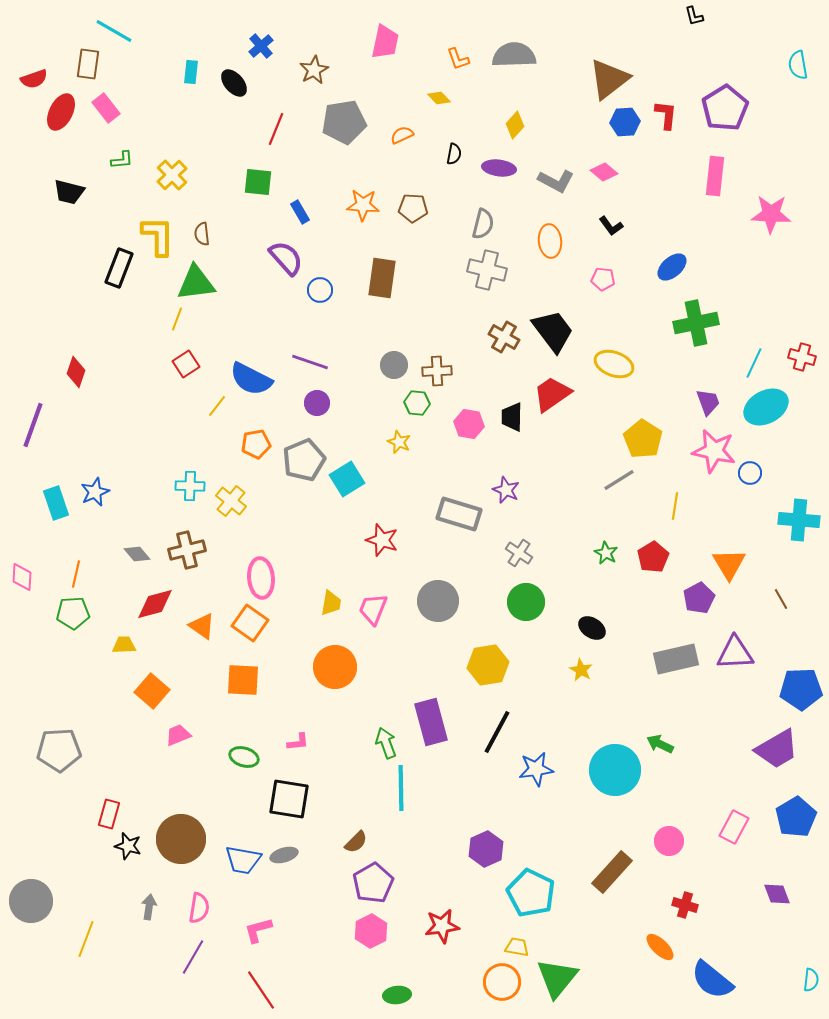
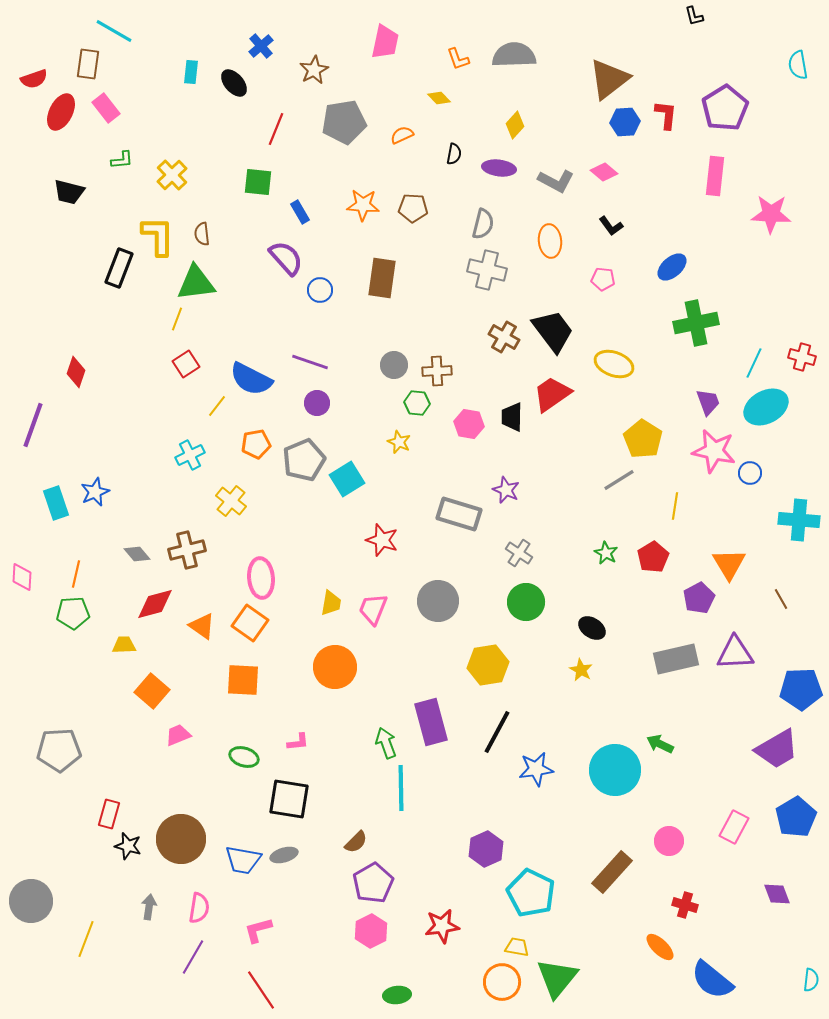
cyan cross at (190, 486): moved 31 px up; rotated 28 degrees counterclockwise
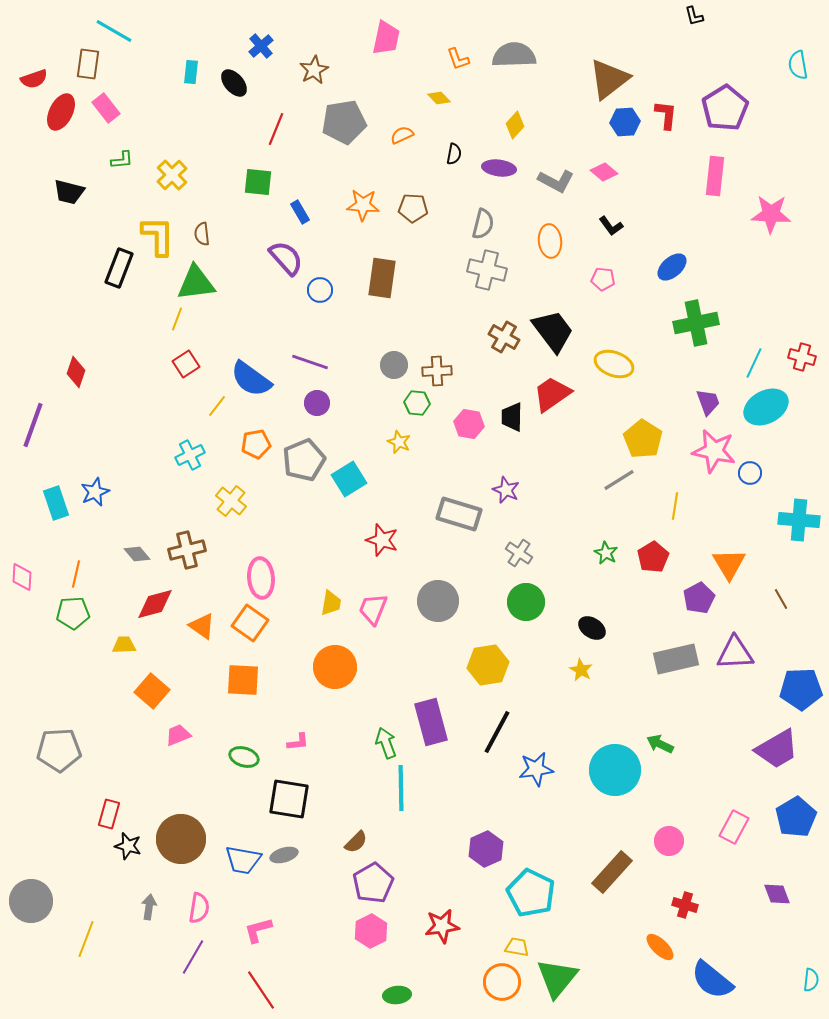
pink trapezoid at (385, 42): moved 1 px right, 4 px up
blue semicircle at (251, 379): rotated 9 degrees clockwise
cyan square at (347, 479): moved 2 px right
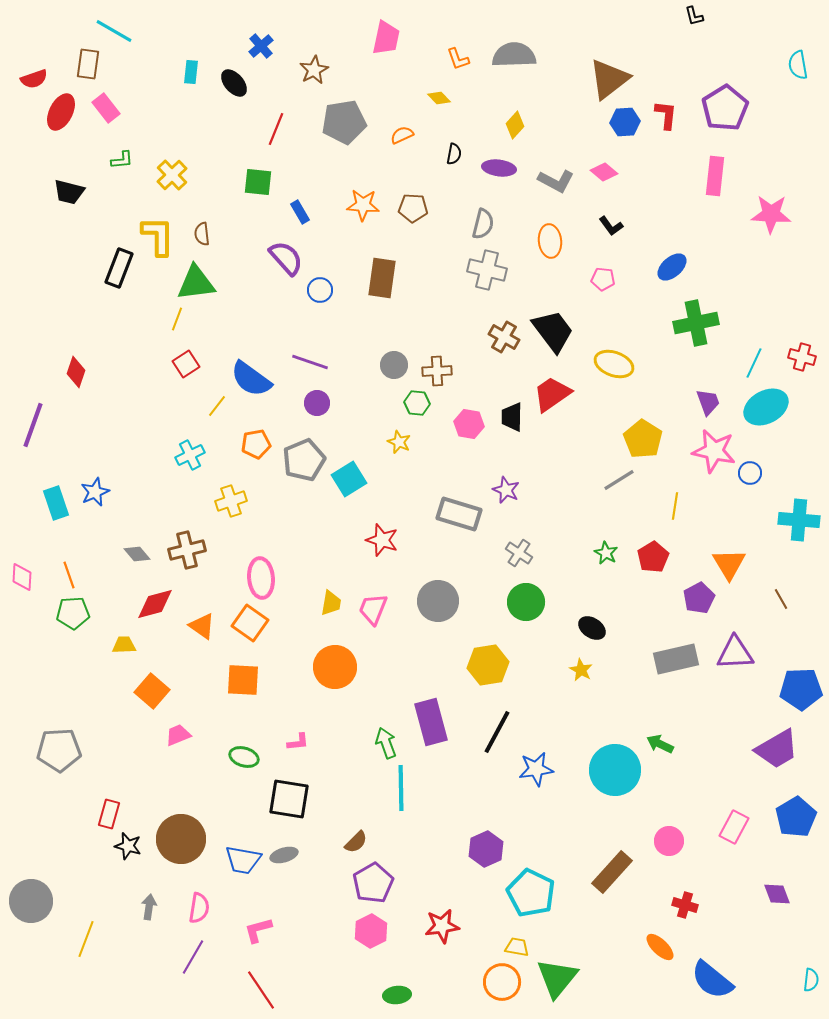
yellow cross at (231, 501): rotated 32 degrees clockwise
orange line at (76, 574): moved 7 px left, 1 px down; rotated 32 degrees counterclockwise
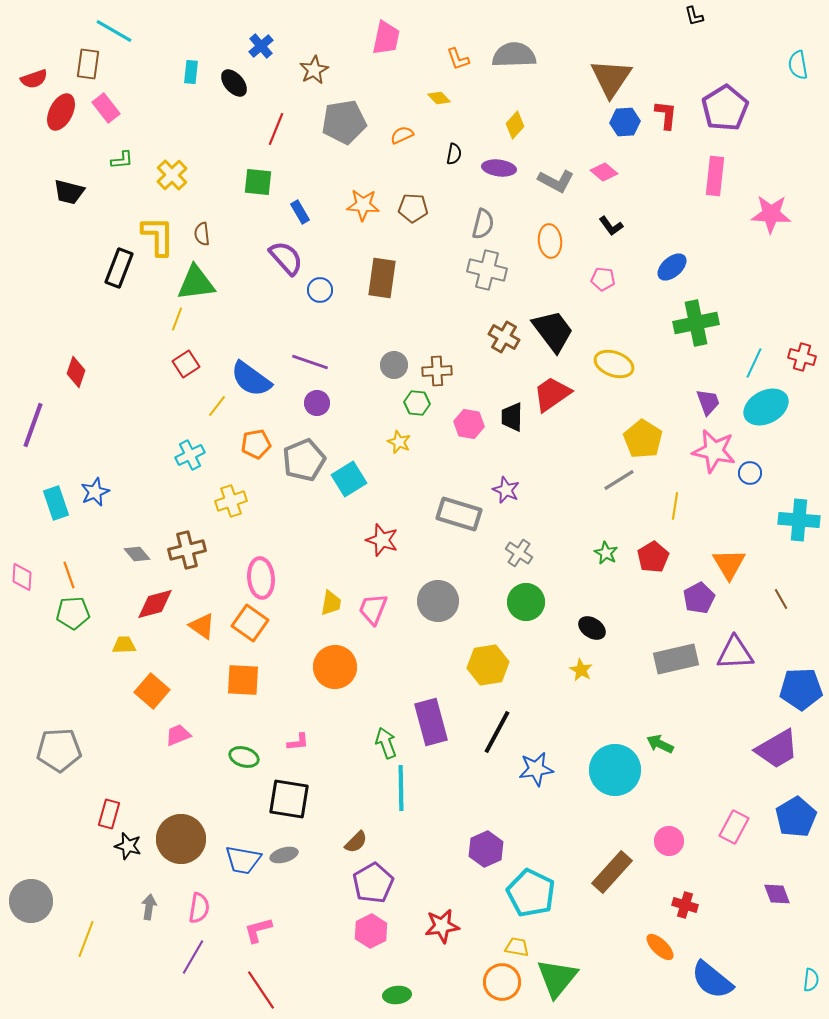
brown triangle at (609, 79): moved 2 px right, 1 px up; rotated 18 degrees counterclockwise
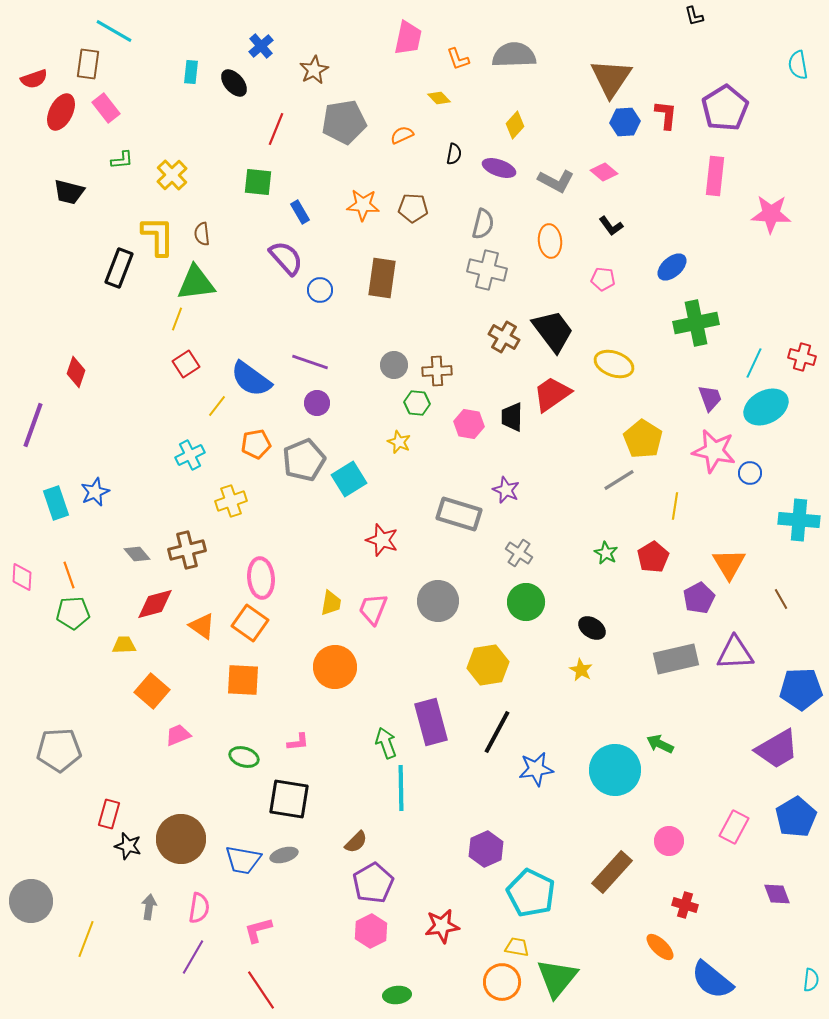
pink trapezoid at (386, 38): moved 22 px right
purple ellipse at (499, 168): rotated 12 degrees clockwise
purple trapezoid at (708, 402): moved 2 px right, 4 px up
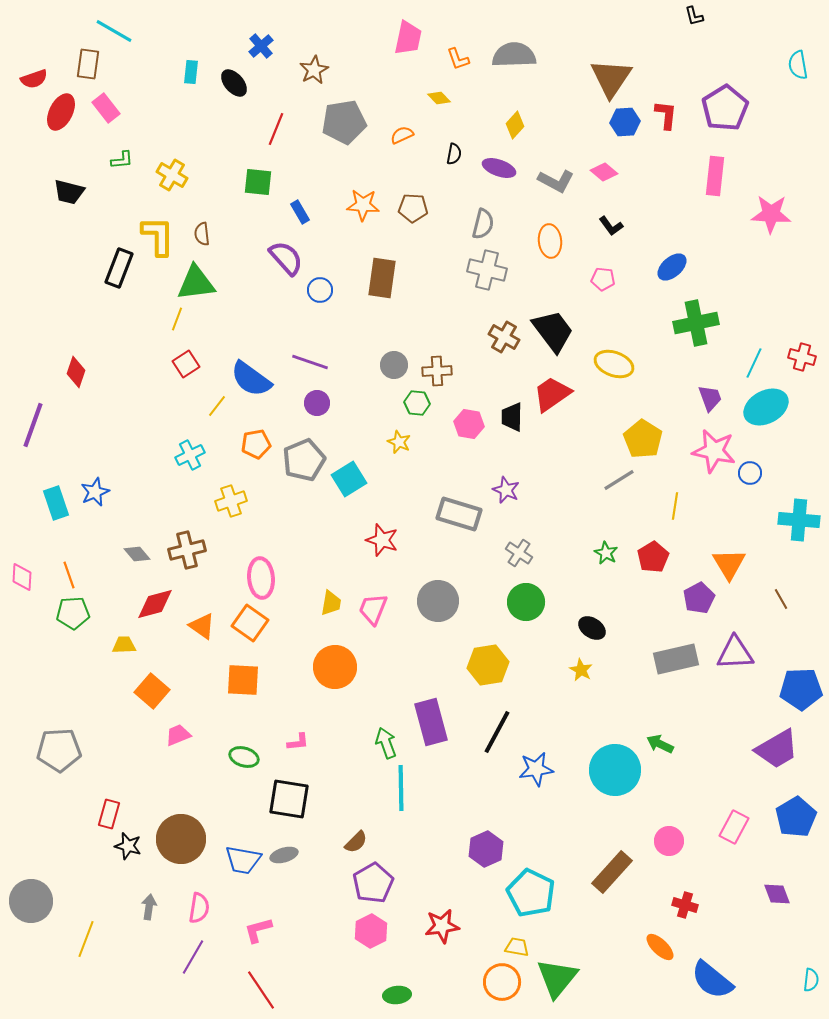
yellow cross at (172, 175): rotated 16 degrees counterclockwise
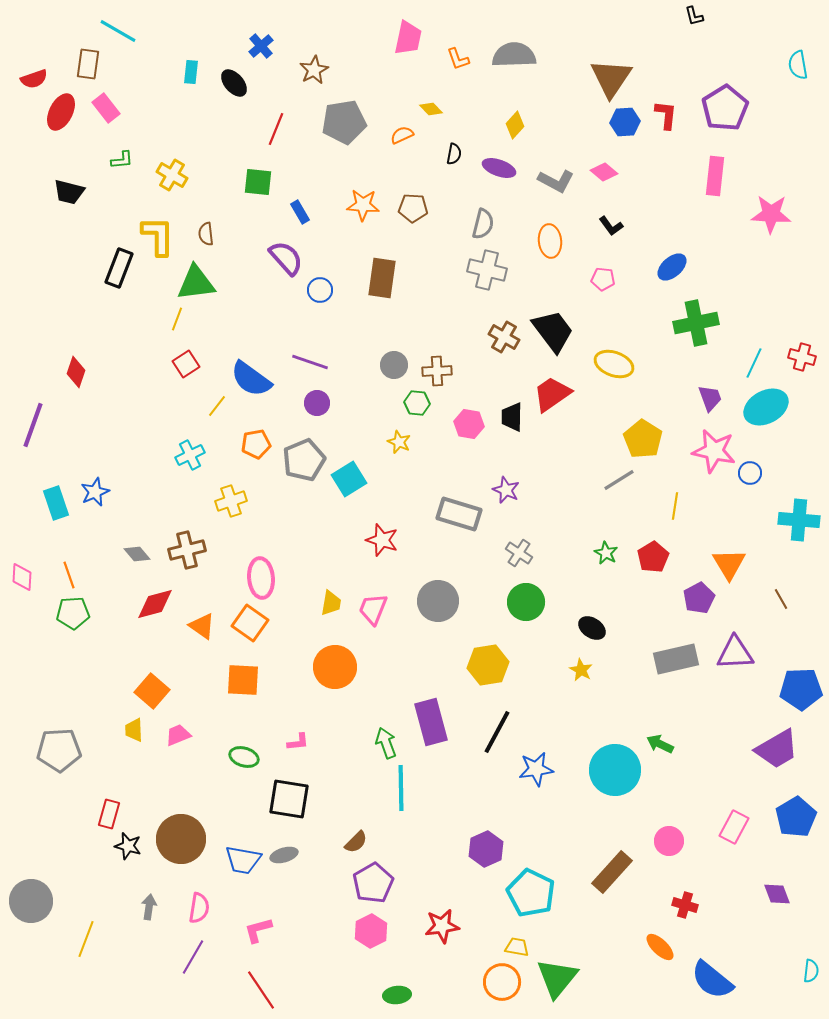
cyan line at (114, 31): moved 4 px right
yellow diamond at (439, 98): moved 8 px left, 11 px down
brown semicircle at (202, 234): moved 4 px right
yellow trapezoid at (124, 645): moved 10 px right, 85 px down; rotated 90 degrees counterclockwise
cyan semicircle at (811, 980): moved 9 px up
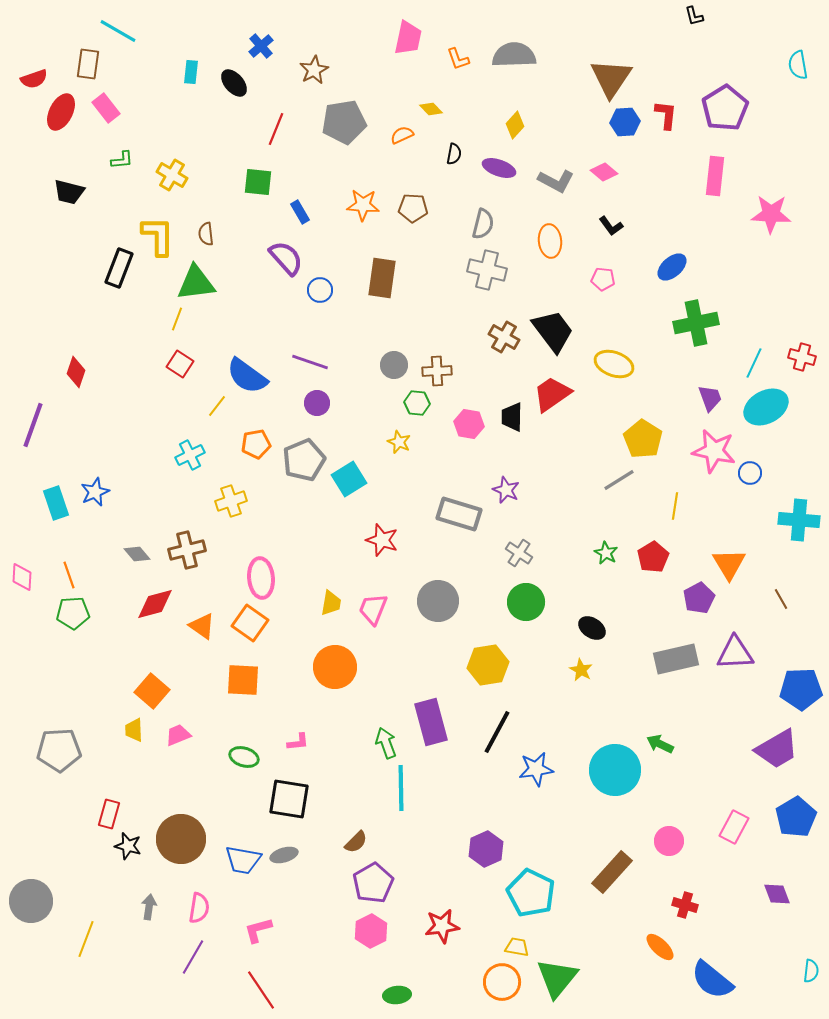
red square at (186, 364): moved 6 px left; rotated 24 degrees counterclockwise
blue semicircle at (251, 379): moved 4 px left, 3 px up
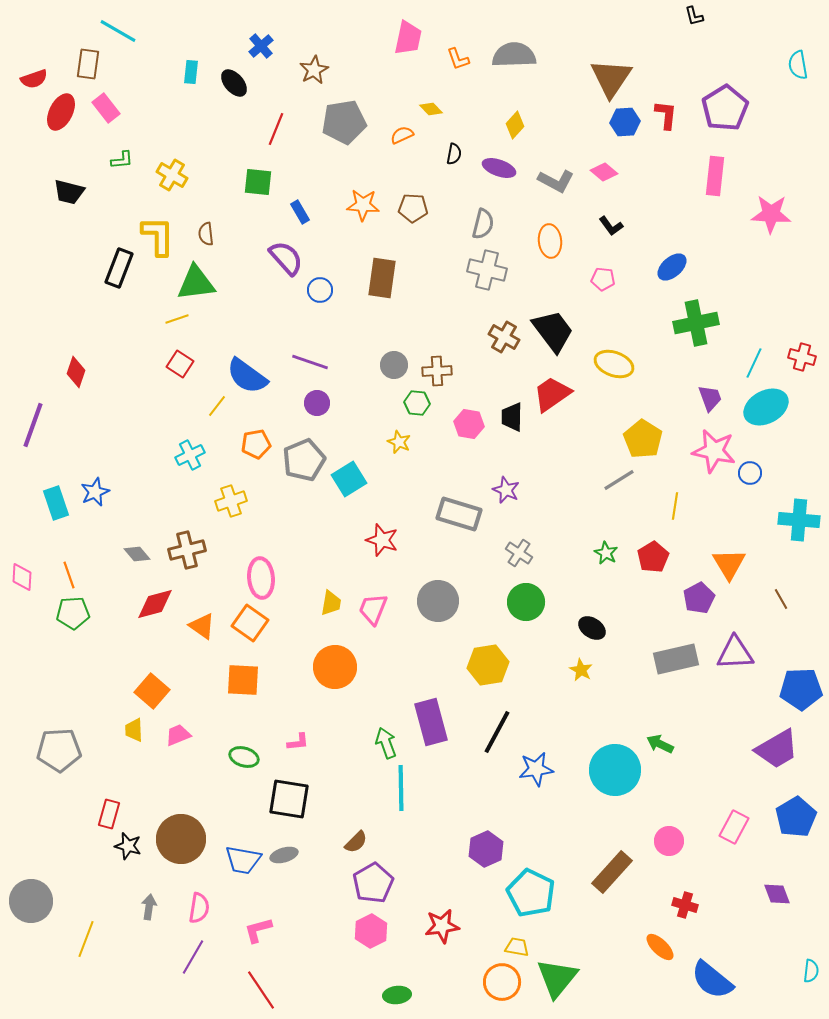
yellow line at (177, 319): rotated 50 degrees clockwise
